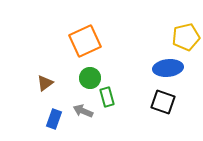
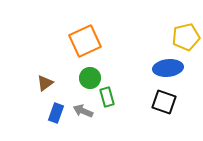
black square: moved 1 px right
blue rectangle: moved 2 px right, 6 px up
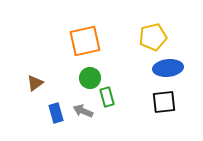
yellow pentagon: moved 33 px left
orange square: rotated 12 degrees clockwise
brown triangle: moved 10 px left
black square: rotated 25 degrees counterclockwise
blue rectangle: rotated 36 degrees counterclockwise
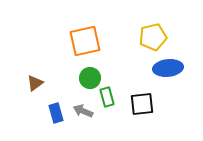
black square: moved 22 px left, 2 px down
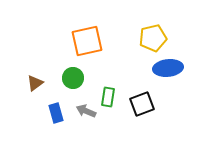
yellow pentagon: moved 1 px down
orange square: moved 2 px right
green circle: moved 17 px left
green rectangle: moved 1 px right; rotated 24 degrees clockwise
black square: rotated 15 degrees counterclockwise
gray arrow: moved 3 px right
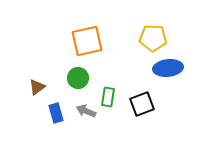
yellow pentagon: rotated 16 degrees clockwise
green circle: moved 5 px right
brown triangle: moved 2 px right, 4 px down
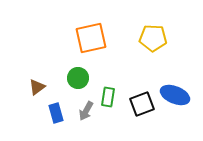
orange square: moved 4 px right, 3 px up
blue ellipse: moved 7 px right, 27 px down; rotated 28 degrees clockwise
gray arrow: rotated 84 degrees counterclockwise
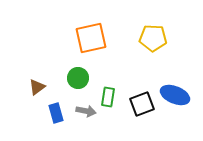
gray arrow: rotated 108 degrees counterclockwise
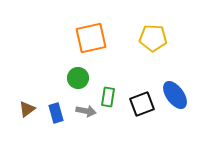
brown triangle: moved 10 px left, 22 px down
blue ellipse: rotated 32 degrees clockwise
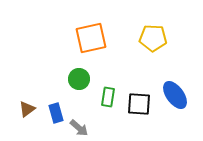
green circle: moved 1 px right, 1 px down
black square: moved 3 px left; rotated 25 degrees clockwise
gray arrow: moved 7 px left, 17 px down; rotated 30 degrees clockwise
